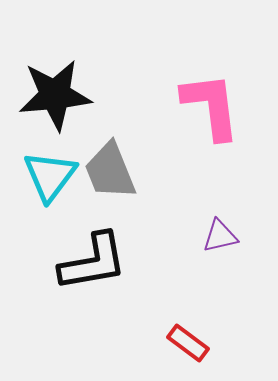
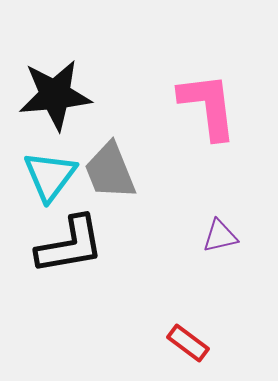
pink L-shape: moved 3 px left
black L-shape: moved 23 px left, 17 px up
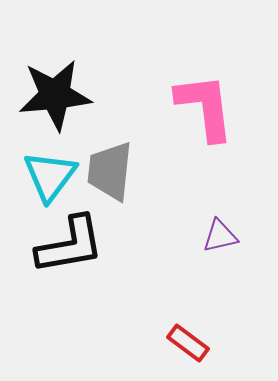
pink L-shape: moved 3 px left, 1 px down
gray trapezoid: rotated 28 degrees clockwise
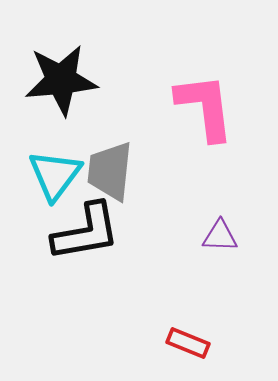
black star: moved 6 px right, 15 px up
cyan triangle: moved 5 px right, 1 px up
purple triangle: rotated 15 degrees clockwise
black L-shape: moved 16 px right, 13 px up
red rectangle: rotated 15 degrees counterclockwise
